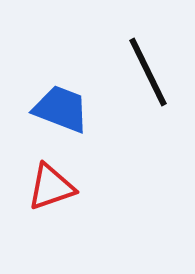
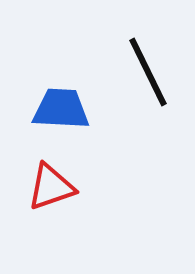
blue trapezoid: rotated 18 degrees counterclockwise
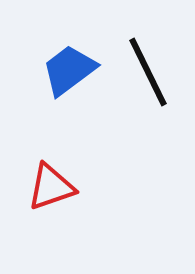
blue trapezoid: moved 8 px right, 39 px up; rotated 40 degrees counterclockwise
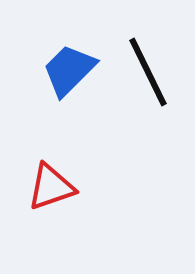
blue trapezoid: rotated 8 degrees counterclockwise
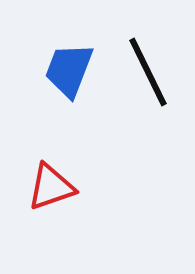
blue trapezoid: rotated 24 degrees counterclockwise
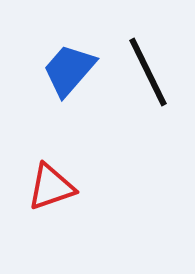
blue trapezoid: rotated 20 degrees clockwise
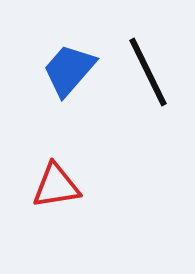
red triangle: moved 5 px right, 1 px up; rotated 10 degrees clockwise
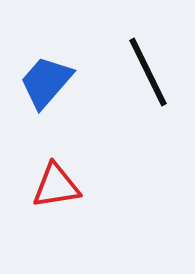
blue trapezoid: moved 23 px left, 12 px down
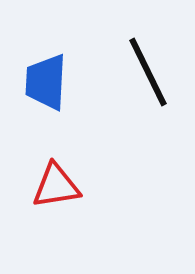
blue trapezoid: rotated 38 degrees counterclockwise
